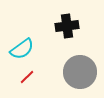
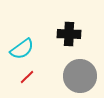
black cross: moved 2 px right, 8 px down; rotated 10 degrees clockwise
gray circle: moved 4 px down
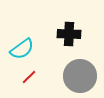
red line: moved 2 px right
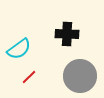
black cross: moved 2 px left
cyan semicircle: moved 3 px left
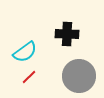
cyan semicircle: moved 6 px right, 3 px down
gray circle: moved 1 px left
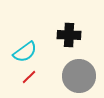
black cross: moved 2 px right, 1 px down
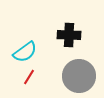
red line: rotated 14 degrees counterclockwise
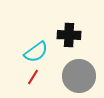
cyan semicircle: moved 11 px right
red line: moved 4 px right
